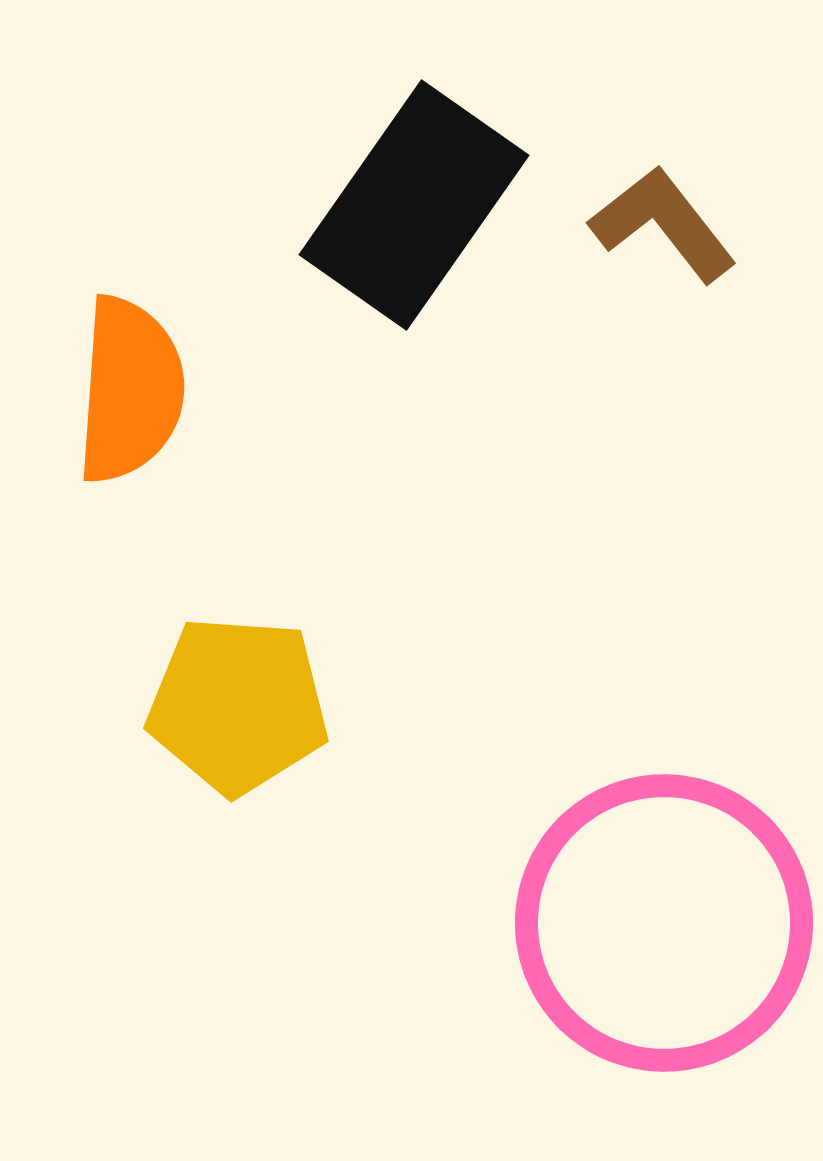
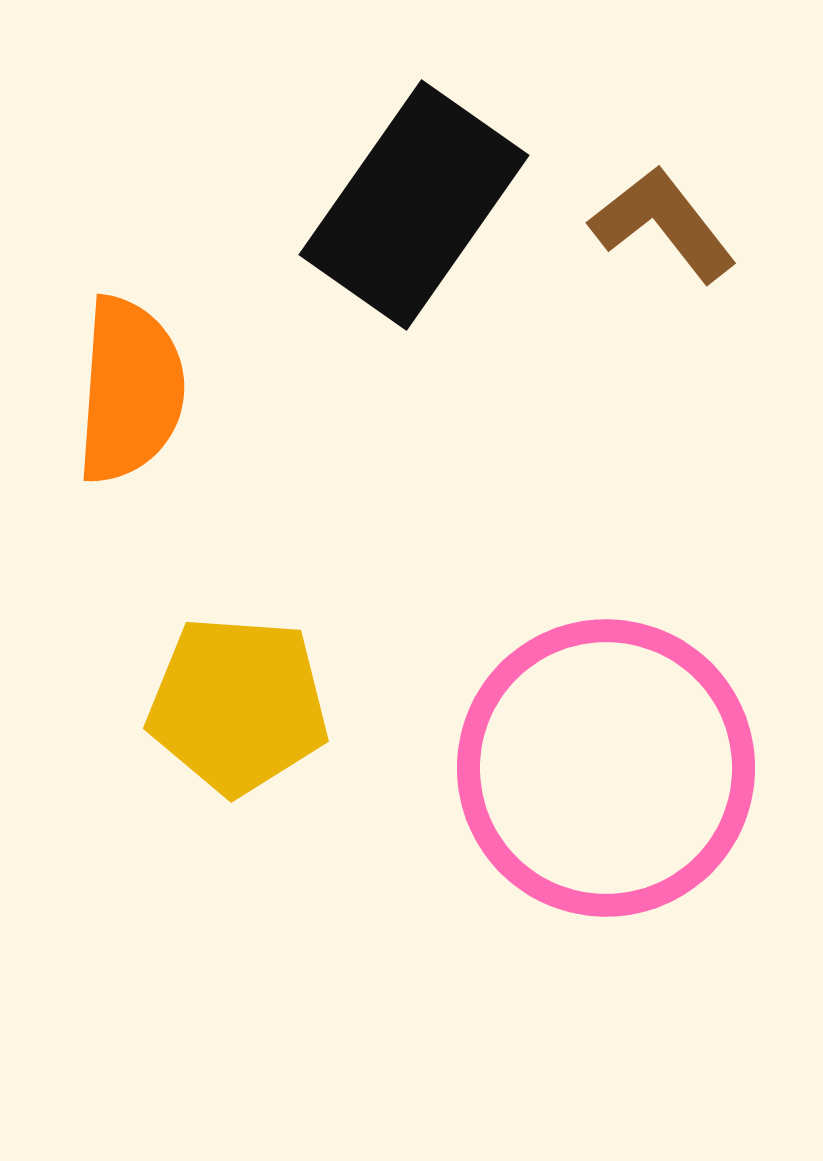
pink circle: moved 58 px left, 155 px up
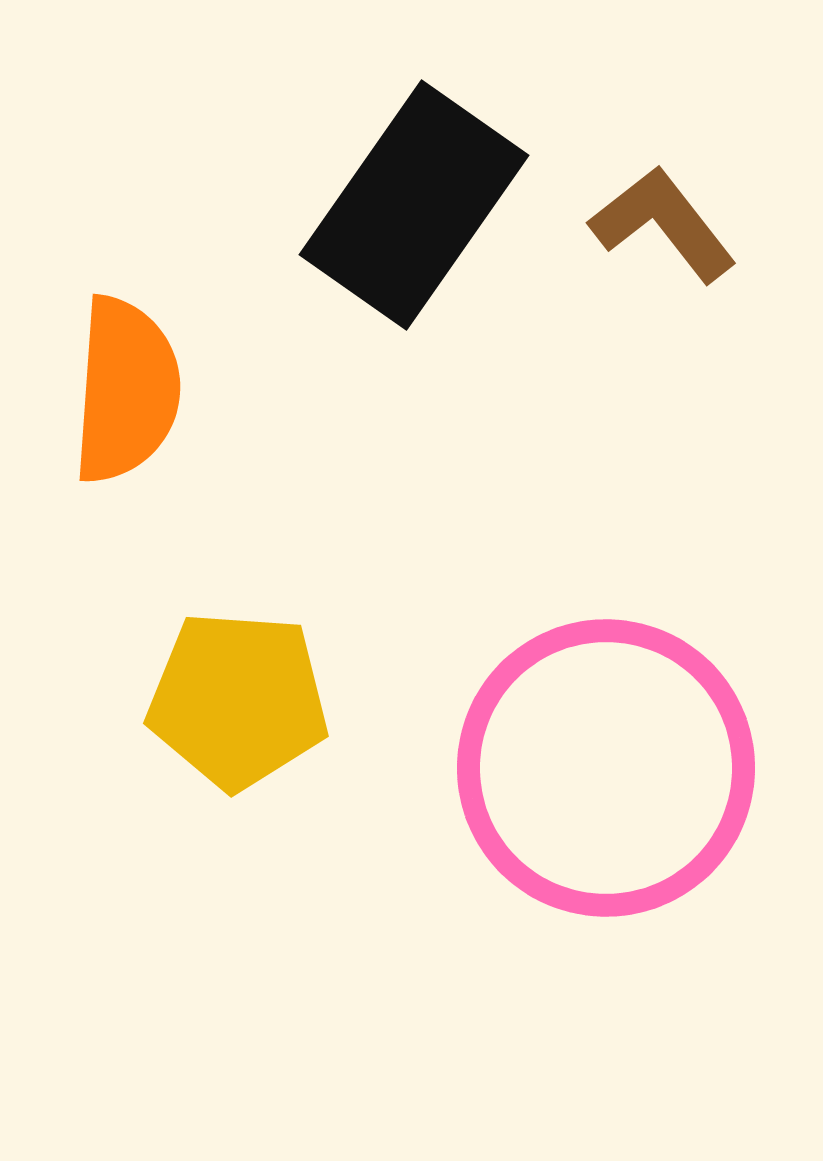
orange semicircle: moved 4 px left
yellow pentagon: moved 5 px up
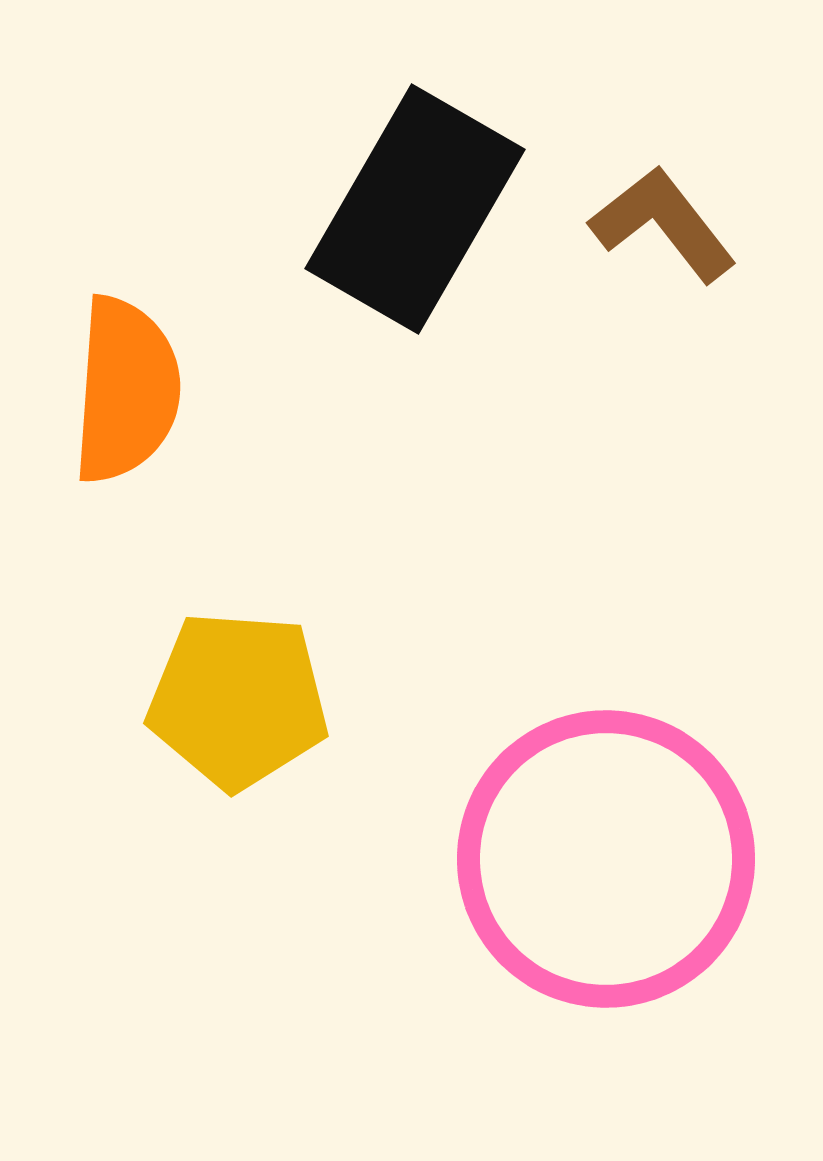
black rectangle: moved 1 px right, 4 px down; rotated 5 degrees counterclockwise
pink circle: moved 91 px down
